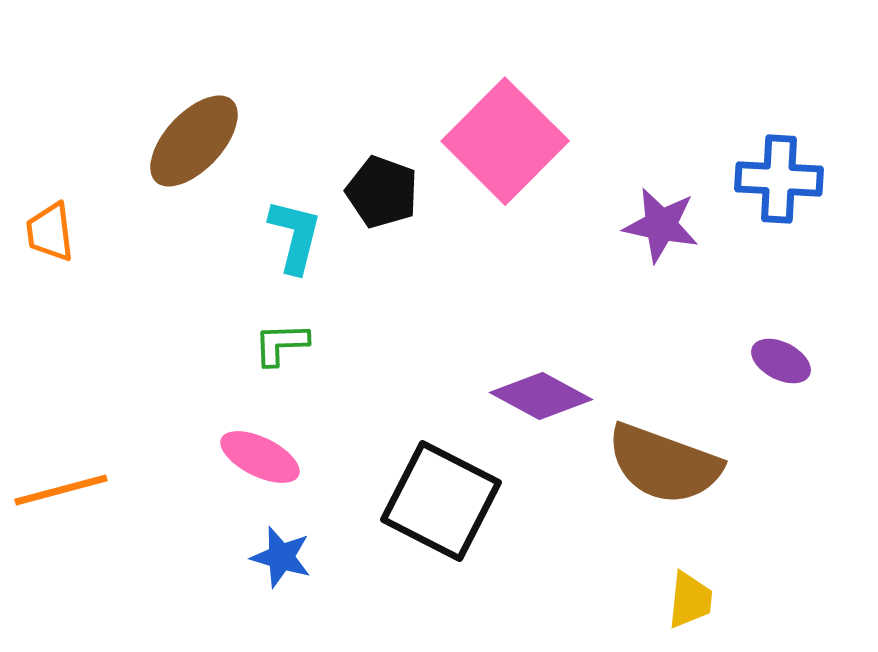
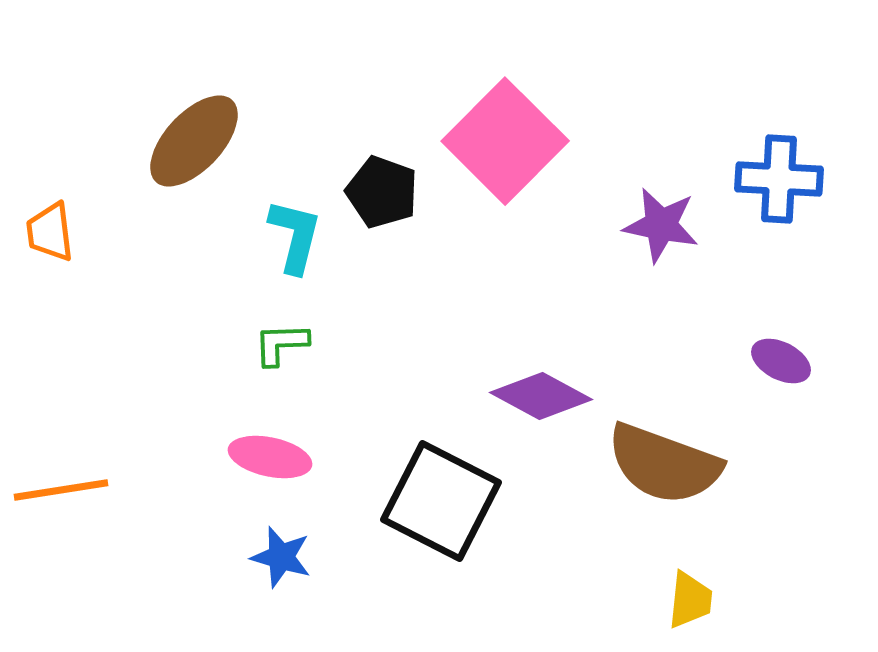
pink ellipse: moved 10 px right; rotated 14 degrees counterclockwise
orange line: rotated 6 degrees clockwise
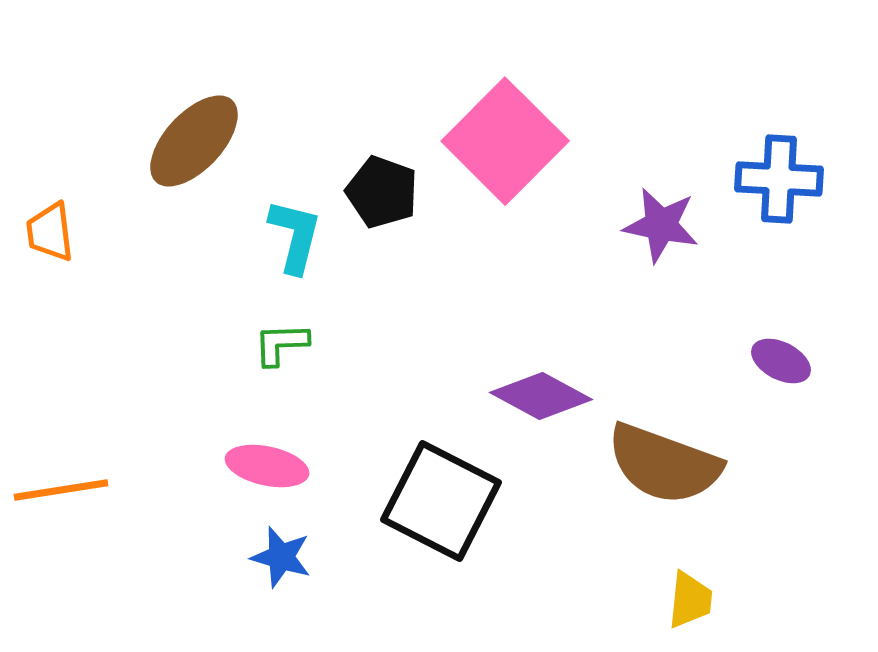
pink ellipse: moved 3 px left, 9 px down
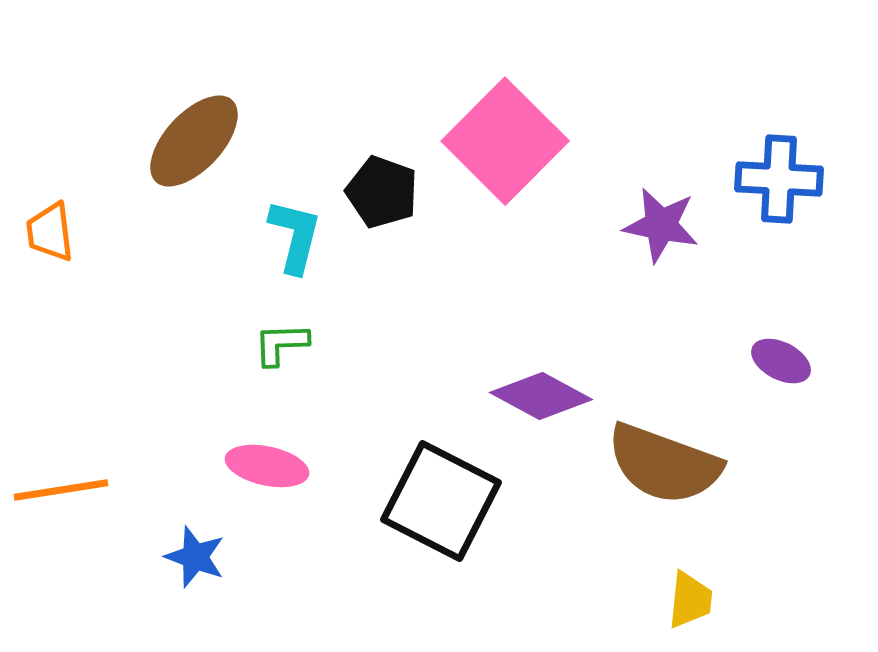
blue star: moved 86 px left; rotated 4 degrees clockwise
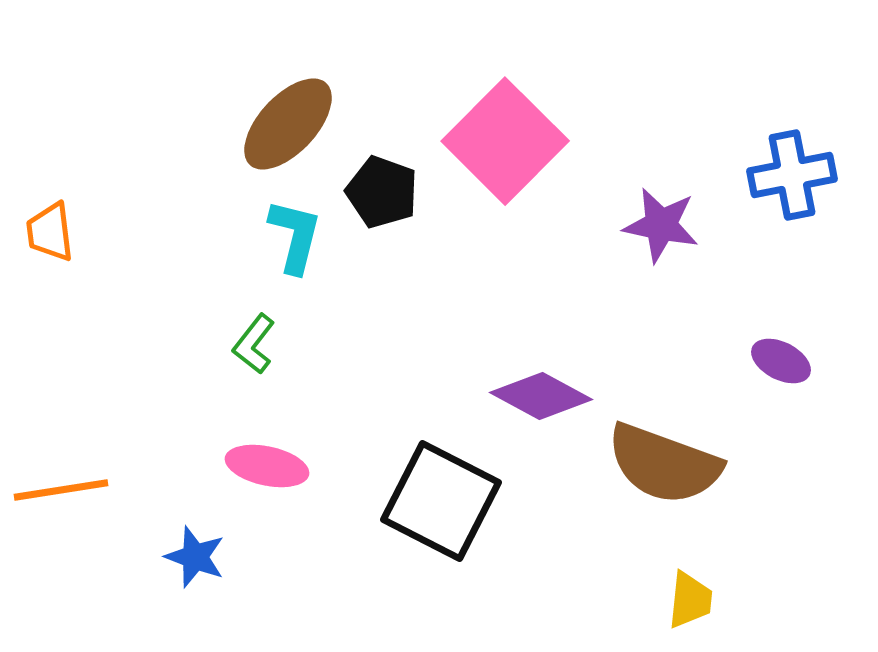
brown ellipse: moved 94 px right, 17 px up
blue cross: moved 13 px right, 4 px up; rotated 14 degrees counterclockwise
green L-shape: moved 27 px left; rotated 50 degrees counterclockwise
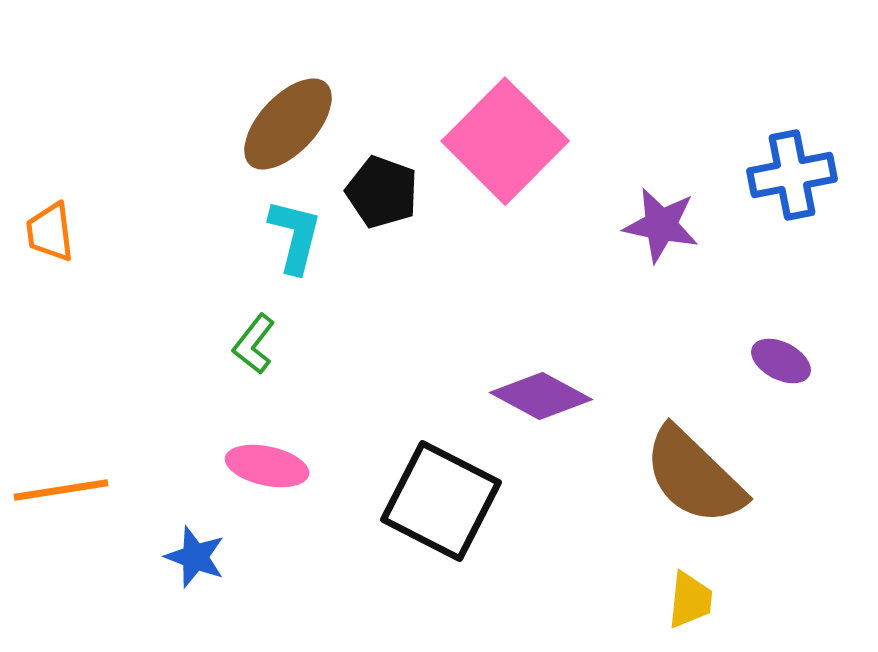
brown semicircle: moved 30 px right, 12 px down; rotated 24 degrees clockwise
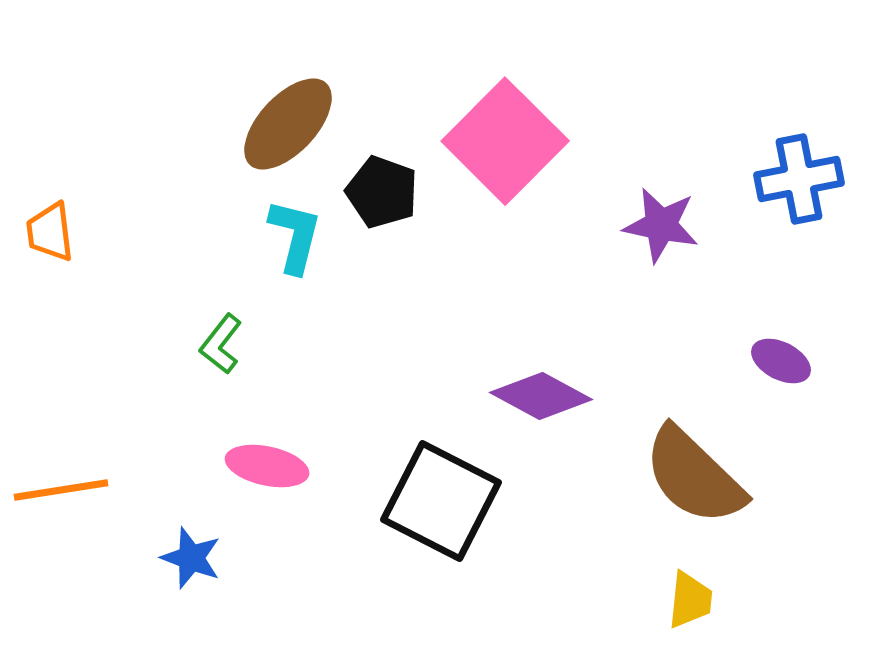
blue cross: moved 7 px right, 4 px down
green L-shape: moved 33 px left
blue star: moved 4 px left, 1 px down
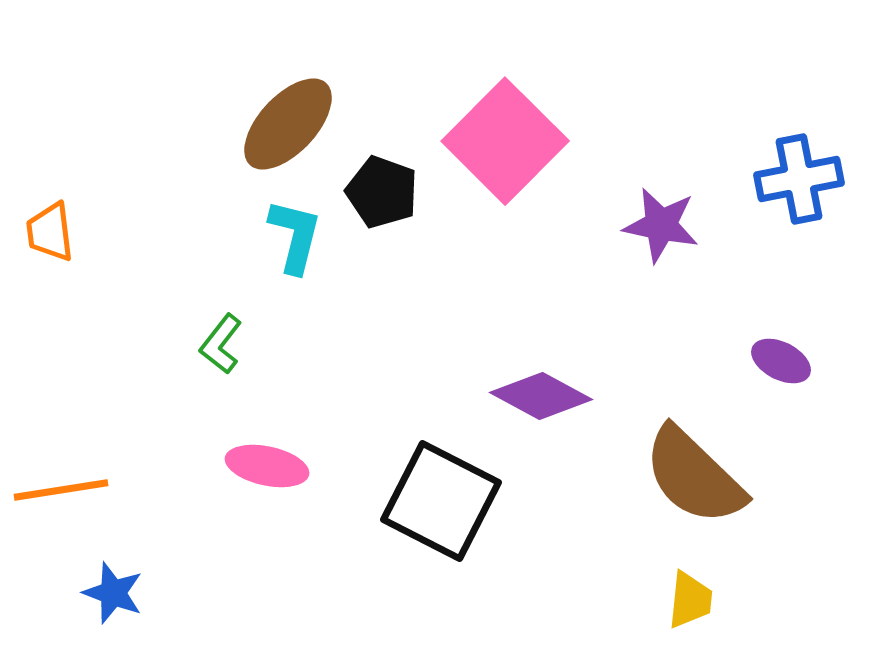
blue star: moved 78 px left, 35 px down
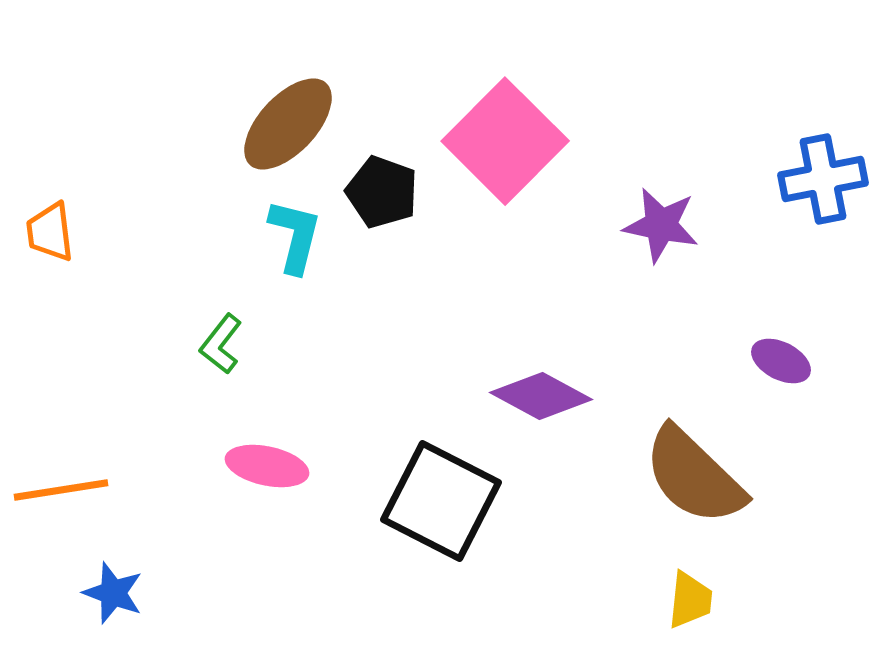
blue cross: moved 24 px right
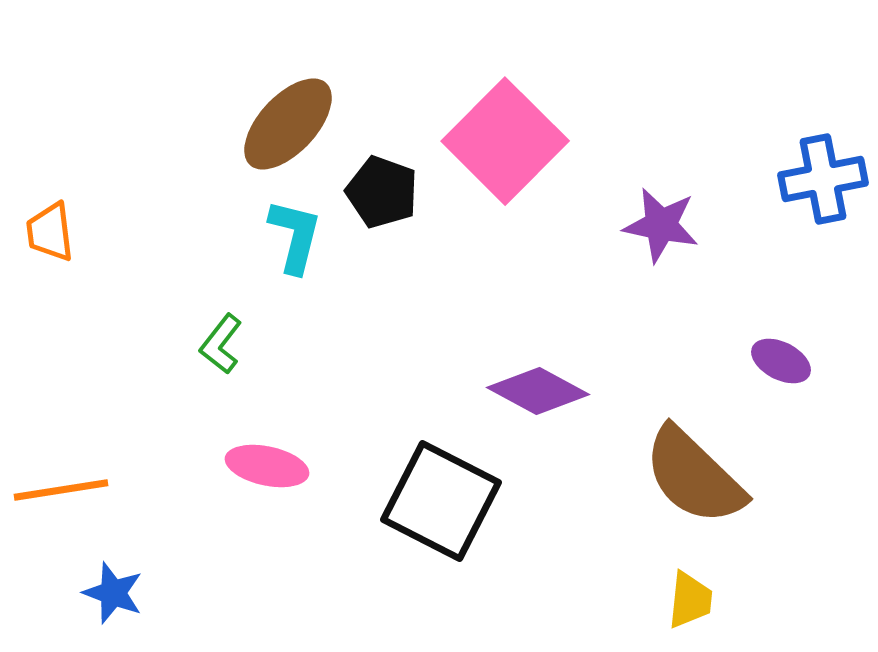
purple diamond: moved 3 px left, 5 px up
